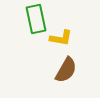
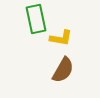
brown semicircle: moved 3 px left
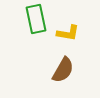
yellow L-shape: moved 7 px right, 5 px up
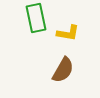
green rectangle: moved 1 px up
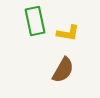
green rectangle: moved 1 px left, 3 px down
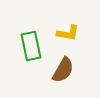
green rectangle: moved 4 px left, 25 px down
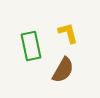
yellow L-shape: rotated 115 degrees counterclockwise
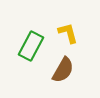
green rectangle: rotated 40 degrees clockwise
